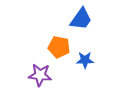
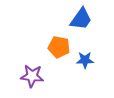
purple star: moved 8 px left, 1 px down
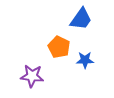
orange pentagon: rotated 15 degrees clockwise
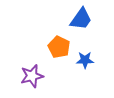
purple star: rotated 20 degrees counterclockwise
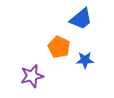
blue trapezoid: rotated 15 degrees clockwise
